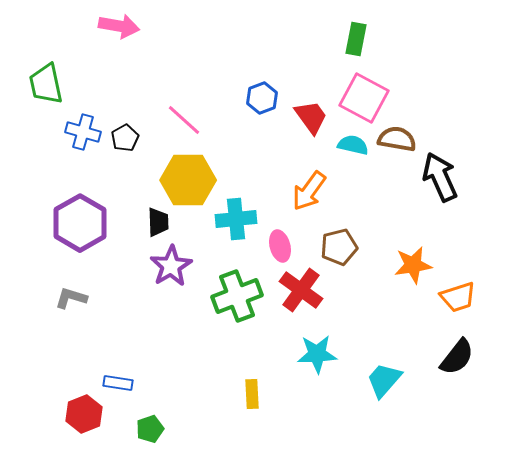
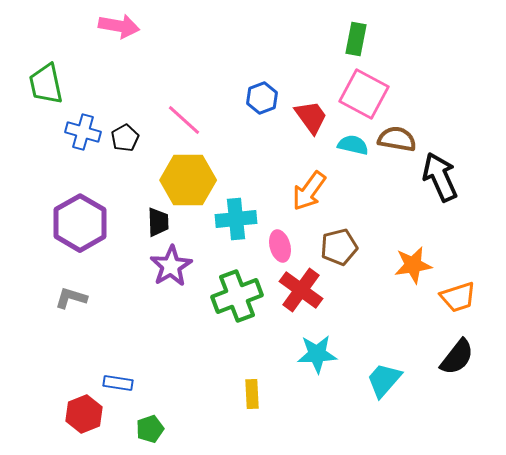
pink square: moved 4 px up
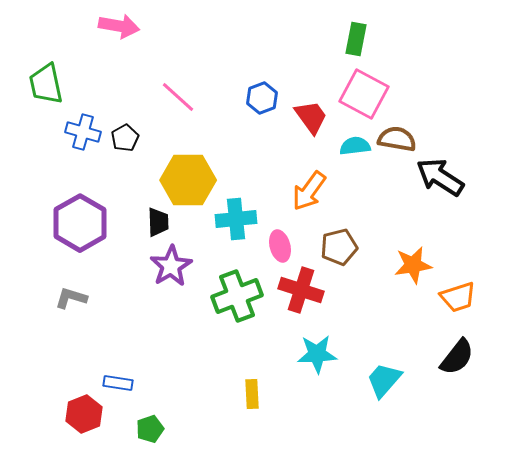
pink line: moved 6 px left, 23 px up
cyan semicircle: moved 2 px right, 1 px down; rotated 20 degrees counterclockwise
black arrow: rotated 33 degrees counterclockwise
red cross: rotated 18 degrees counterclockwise
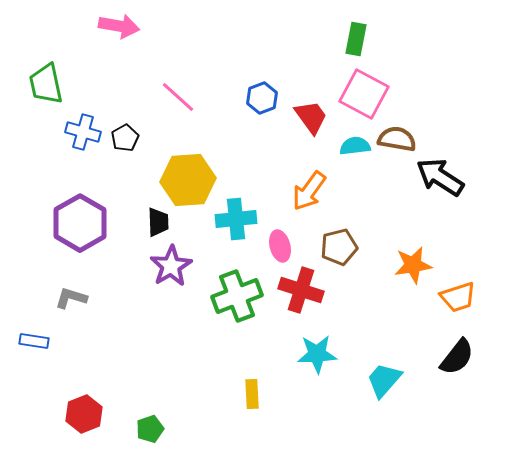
yellow hexagon: rotated 4 degrees counterclockwise
blue rectangle: moved 84 px left, 42 px up
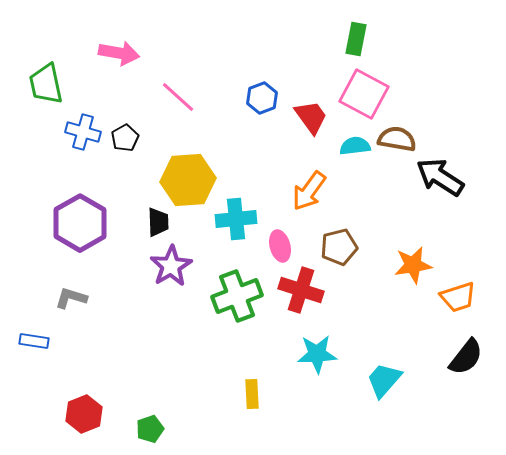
pink arrow: moved 27 px down
black semicircle: moved 9 px right
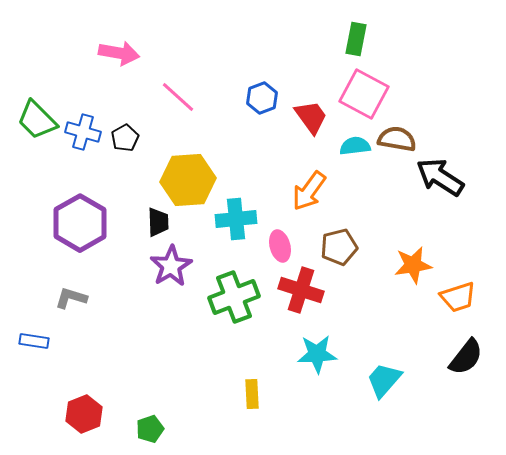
green trapezoid: moved 9 px left, 36 px down; rotated 33 degrees counterclockwise
green cross: moved 3 px left, 1 px down
